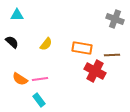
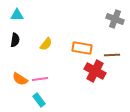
black semicircle: moved 3 px right, 2 px up; rotated 56 degrees clockwise
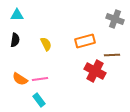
yellow semicircle: rotated 64 degrees counterclockwise
orange rectangle: moved 3 px right, 7 px up; rotated 24 degrees counterclockwise
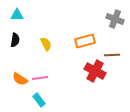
pink line: moved 1 px up
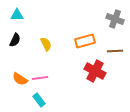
black semicircle: rotated 16 degrees clockwise
brown line: moved 3 px right, 4 px up
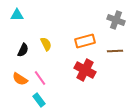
gray cross: moved 1 px right, 1 px down
black semicircle: moved 8 px right, 10 px down
red cross: moved 10 px left, 1 px up
pink line: rotated 63 degrees clockwise
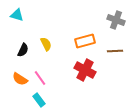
cyan triangle: rotated 16 degrees clockwise
